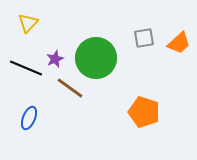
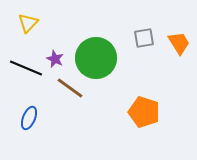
orange trapezoid: rotated 80 degrees counterclockwise
purple star: rotated 24 degrees counterclockwise
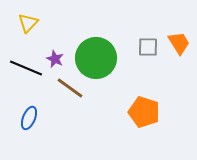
gray square: moved 4 px right, 9 px down; rotated 10 degrees clockwise
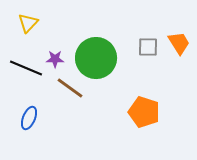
purple star: rotated 24 degrees counterclockwise
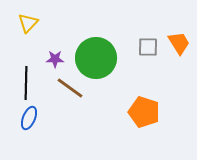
black line: moved 15 px down; rotated 68 degrees clockwise
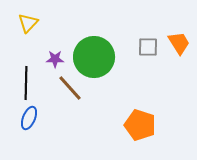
green circle: moved 2 px left, 1 px up
brown line: rotated 12 degrees clockwise
orange pentagon: moved 4 px left, 13 px down
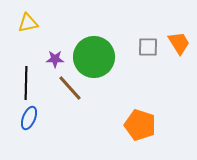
yellow triangle: rotated 35 degrees clockwise
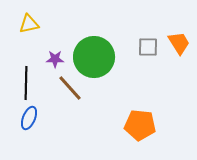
yellow triangle: moved 1 px right, 1 px down
orange pentagon: rotated 12 degrees counterclockwise
